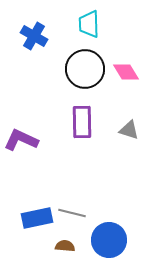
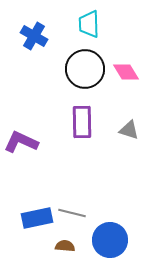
purple L-shape: moved 2 px down
blue circle: moved 1 px right
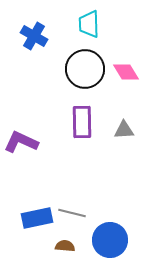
gray triangle: moved 5 px left; rotated 20 degrees counterclockwise
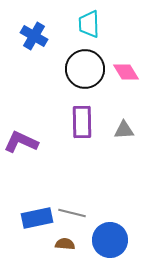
brown semicircle: moved 2 px up
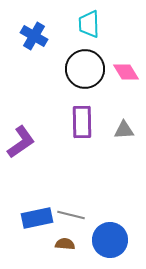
purple L-shape: rotated 120 degrees clockwise
gray line: moved 1 px left, 2 px down
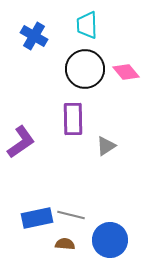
cyan trapezoid: moved 2 px left, 1 px down
pink diamond: rotated 8 degrees counterclockwise
purple rectangle: moved 9 px left, 3 px up
gray triangle: moved 18 px left, 16 px down; rotated 30 degrees counterclockwise
